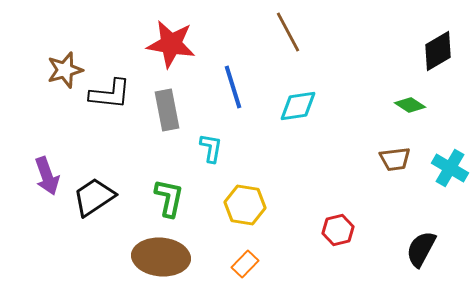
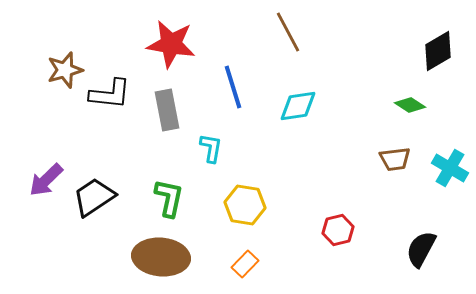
purple arrow: moved 1 px left, 4 px down; rotated 66 degrees clockwise
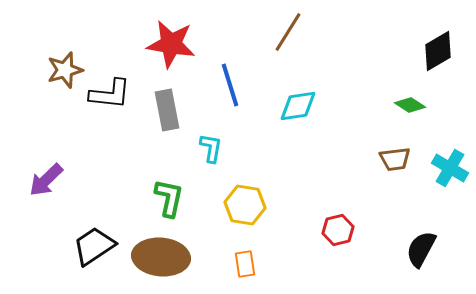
brown line: rotated 60 degrees clockwise
blue line: moved 3 px left, 2 px up
black trapezoid: moved 49 px down
orange rectangle: rotated 52 degrees counterclockwise
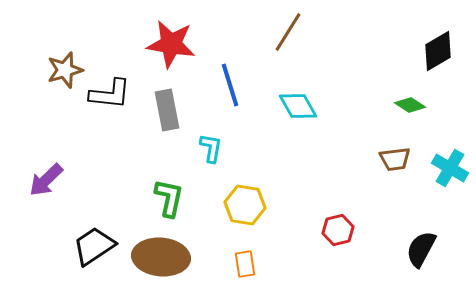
cyan diamond: rotated 69 degrees clockwise
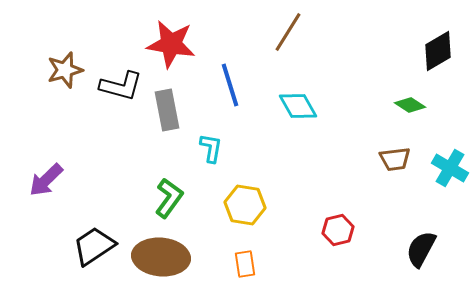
black L-shape: moved 11 px right, 8 px up; rotated 9 degrees clockwise
green L-shape: rotated 24 degrees clockwise
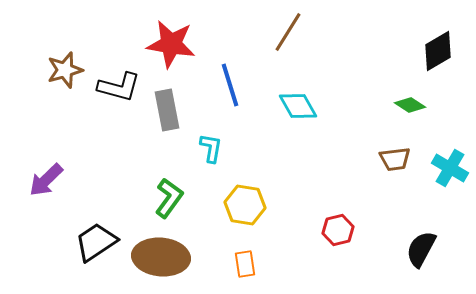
black L-shape: moved 2 px left, 1 px down
black trapezoid: moved 2 px right, 4 px up
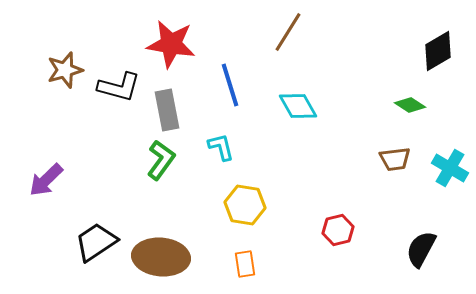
cyan L-shape: moved 10 px right, 1 px up; rotated 24 degrees counterclockwise
green L-shape: moved 8 px left, 38 px up
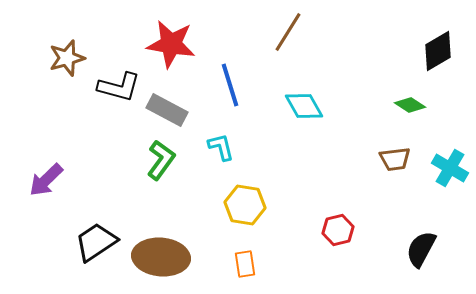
brown star: moved 2 px right, 12 px up
cyan diamond: moved 6 px right
gray rectangle: rotated 51 degrees counterclockwise
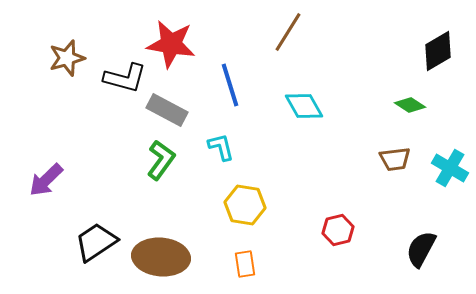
black L-shape: moved 6 px right, 9 px up
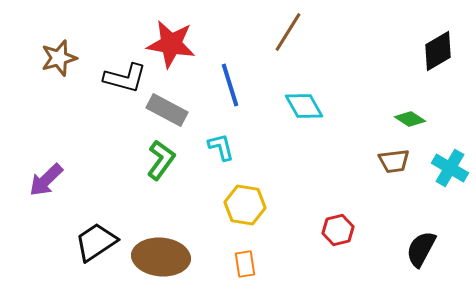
brown star: moved 8 px left
green diamond: moved 14 px down
brown trapezoid: moved 1 px left, 2 px down
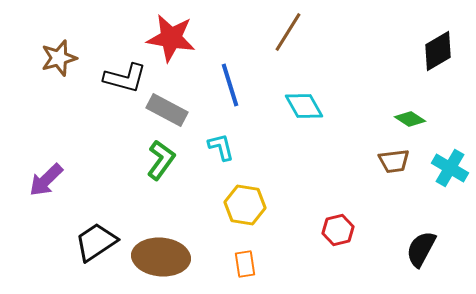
red star: moved 6 px up
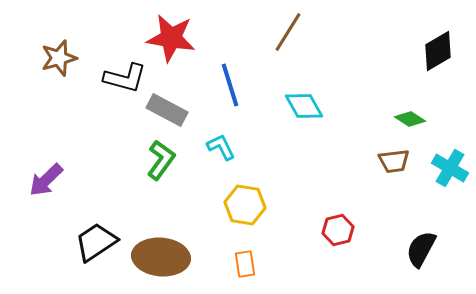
cyan L-shape: rotated 12 degrees counterclockwise
